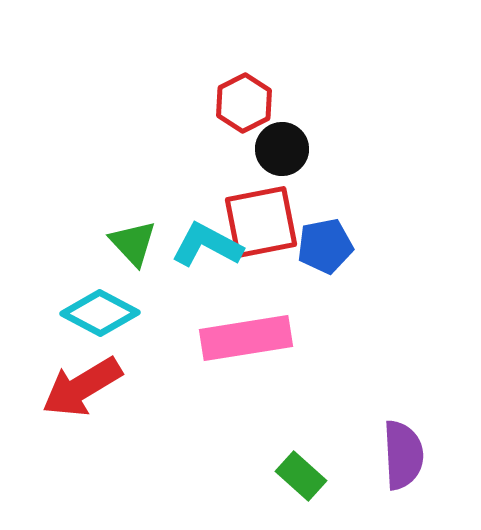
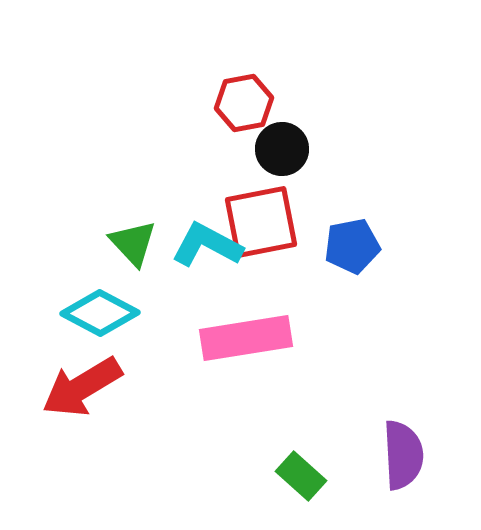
red hexagon: rotated 16 degrees clockwise
blue pentagon: moved 27 px right
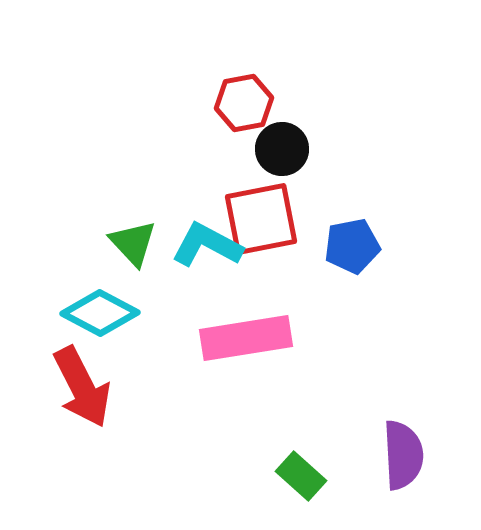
red square: moved 3 px up
red arrow: rotated 86 degrees counterclockwise
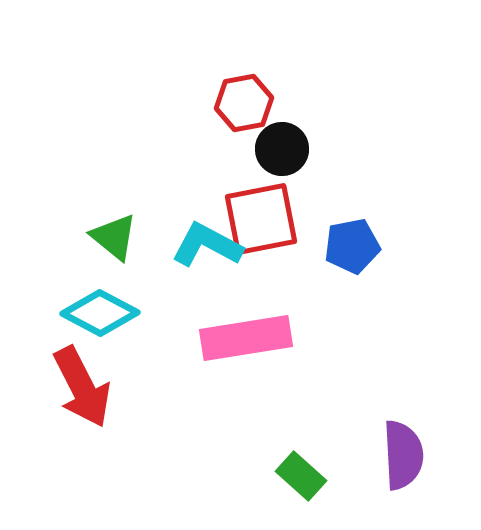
green triangle: moved 19 px left, 6 px up; rotated 8 degrees counterclockwise
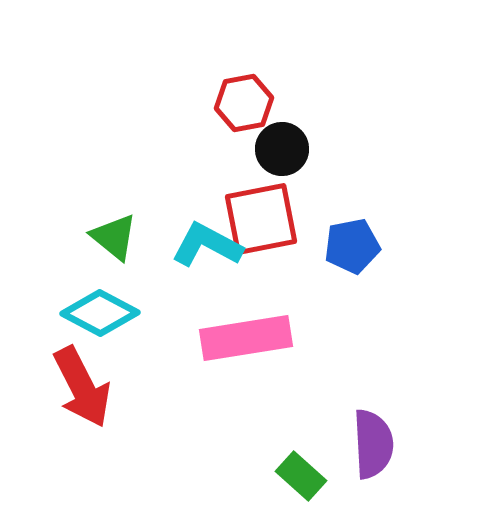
purple semicircle: moved 30 px left, 11 px up
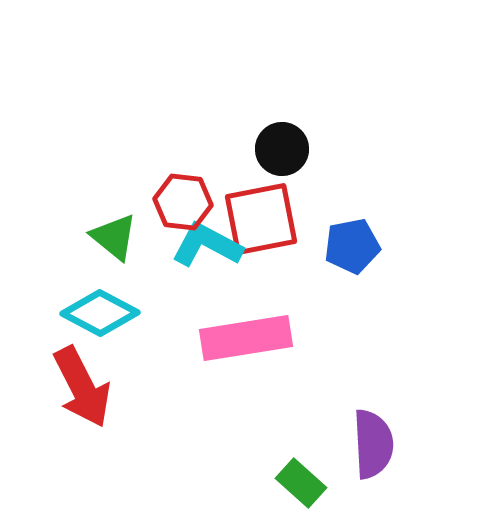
red hexagon: moved 61 px left, 99 px down; rotated 18 degrees clockwise
green rectangle: moved 7 px down
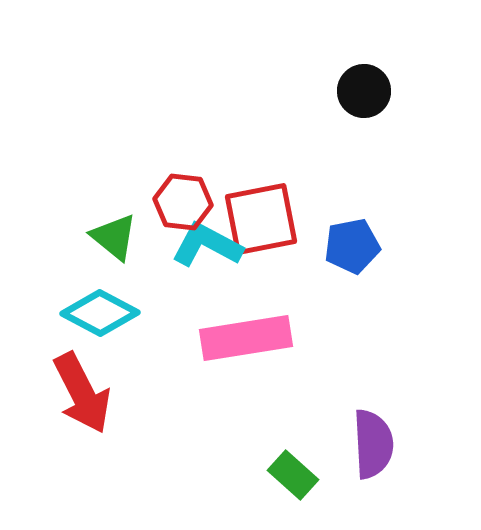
black circle: moved 82 px right, 58 px up
red arrow: moved 6 px down
green rectangle: moved 8 px left, 8 px up
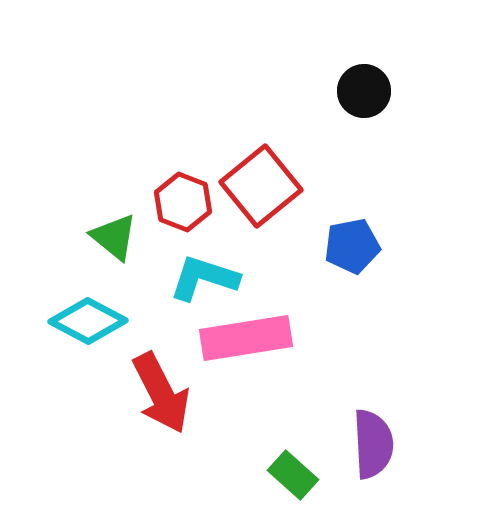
red hexagon: rotated 14 degrees clockwise
red square: moved 33 px up; rotated 28 degrees counterclockwise
cyan L-shape: moved 3 px left, 33 px down; rotated 10 degrees counterclockwise
cyan diamond: moved 12 px left, 8 px down
red arrow: moved 79 px right
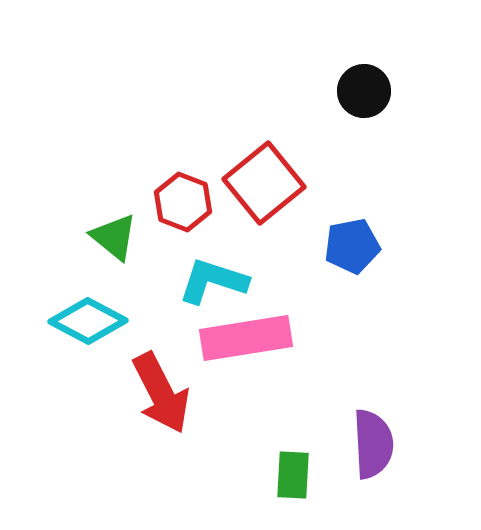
red square: moved 3 px right, 3 px up
cyan L-shape: moved 9 px right, 3 px down
green rectangle: rotated 51 degrees clockwise
